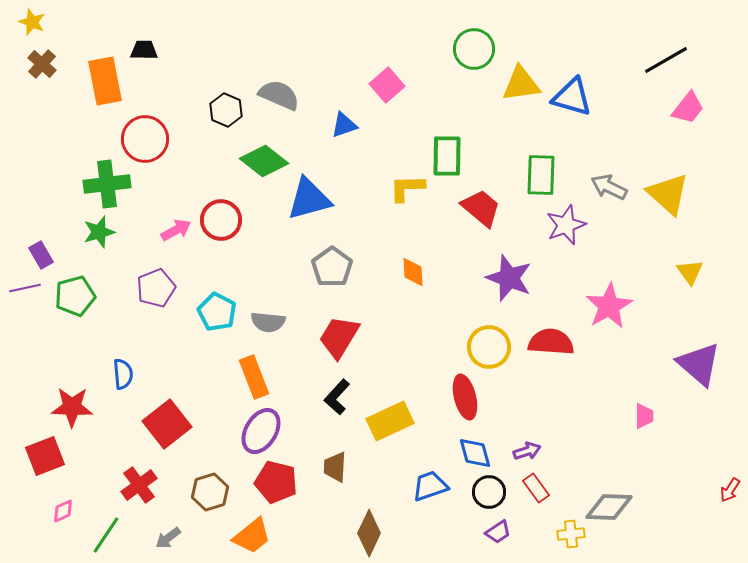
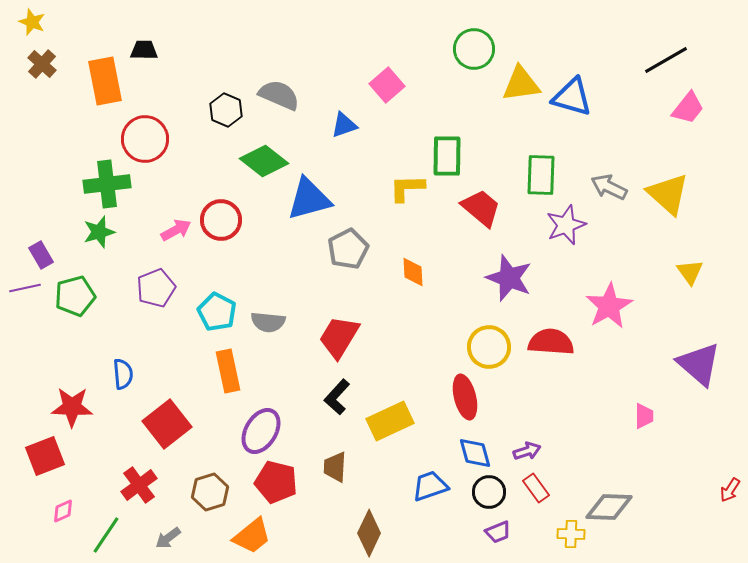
gray pentagon at (332, 267): moved 16 px right, 18 px up; rotated 9 degrees clockwise
orange rectangle at (254, 377): moved 26 px left, 6 px up; rotated 9 degrees clockwise
purple trapezoid at (498, 532): rotated 12 degrees clockwise
yellow cross at (571, 534): rotated 8 degrees clockwise
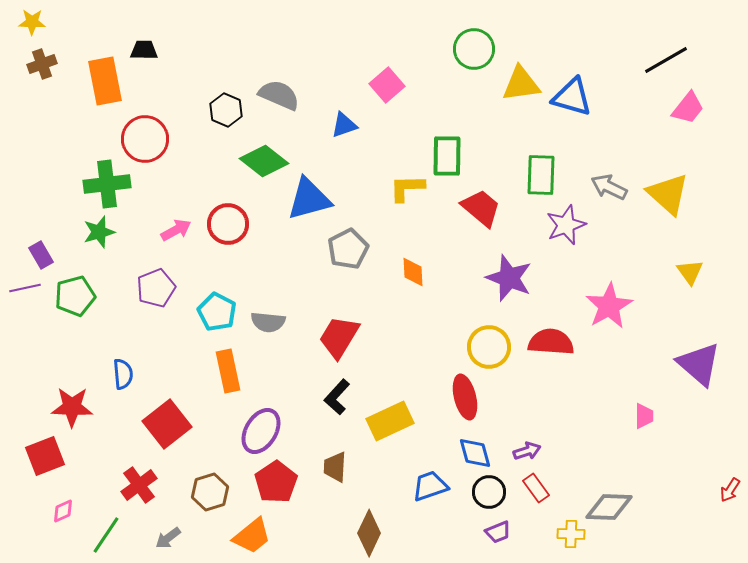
yellow star at (32, 22): rotated 20 degrees counterclockwise
brown cross at (42, 64): rotated 28 degrees clockwise
red circle at (221, 220): moved 7 px right, 4 px down
red pentagon at (276, 482): rotated 24 degrees clockwise
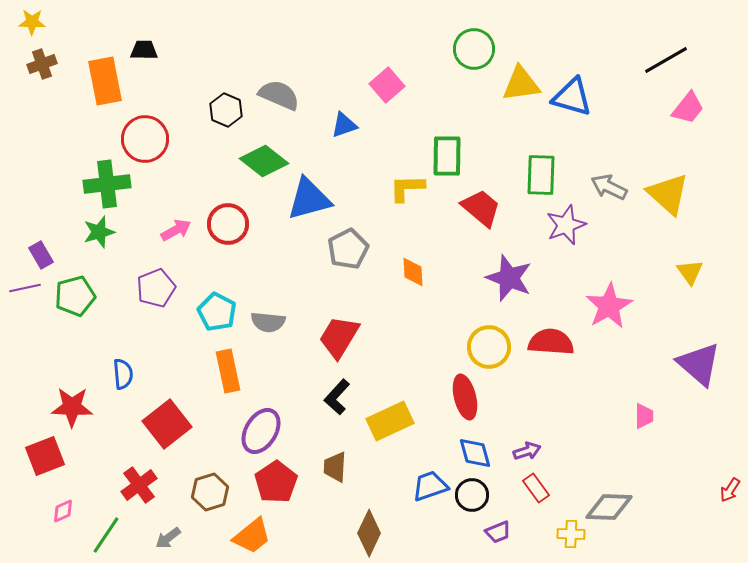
black circle at (489, 492): moved 17 px left, 3 px down
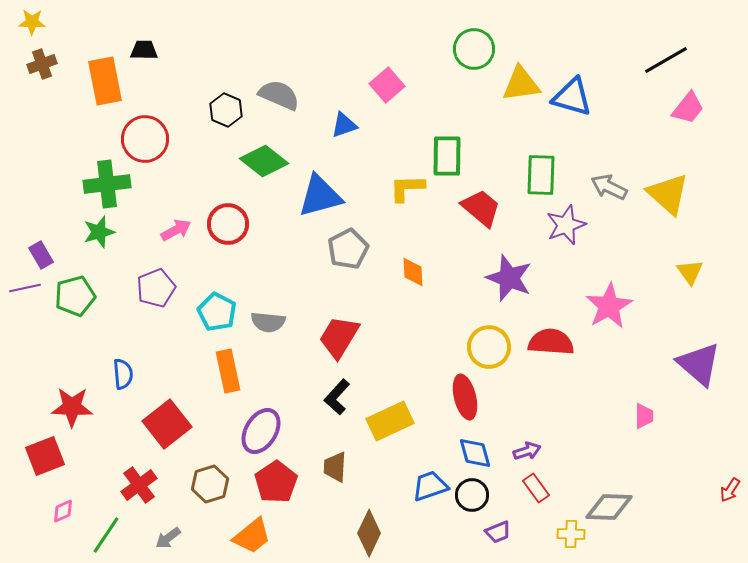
blue triangle at (309, 199): moved 11 px right, 3 px up
brown hexagon at (210, 492): moved 8 px up
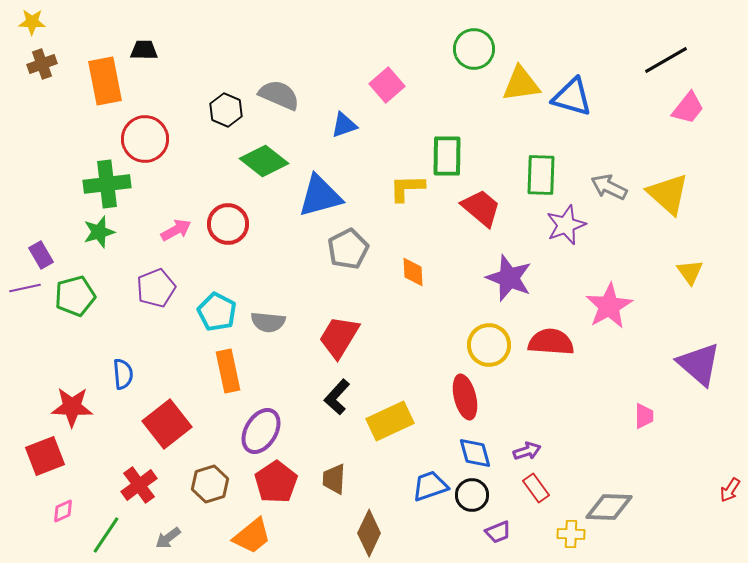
yellow circle at (489, 347): moved 2 px up
brown trapezoid at (335, 467): moved 1 px left, 12 px down
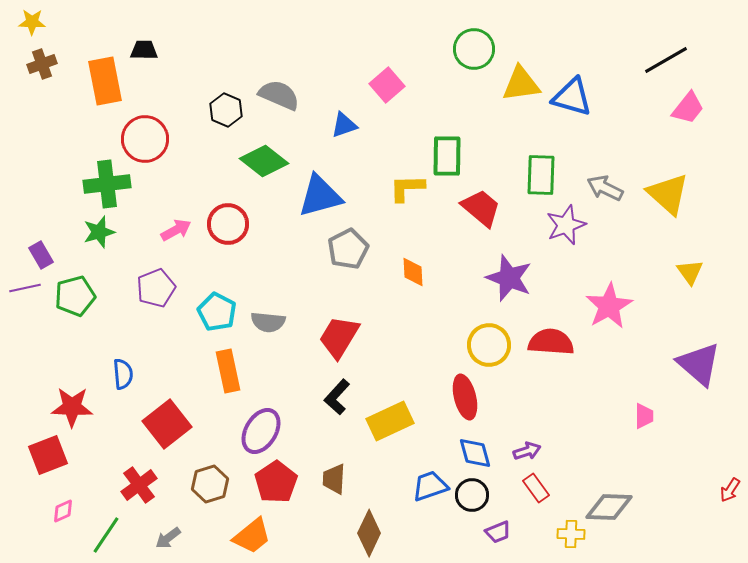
gray arrow at (609, 187): moved 4 px left, 1 px down
red square at (45, 456): moved 3 px right, 1 px up
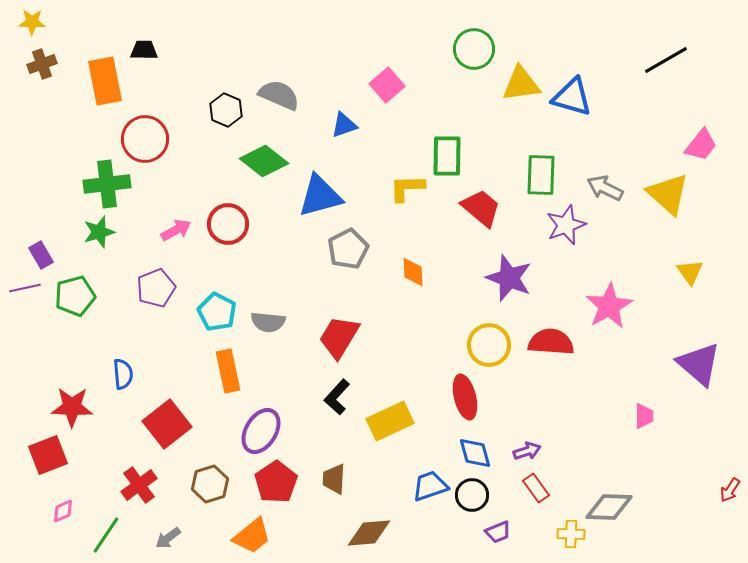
pink trapezoid at (688, 108): moved 13 px right, 37 px down
brown diamond at (369, 533): rotated 60 degrees clockwise
